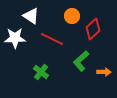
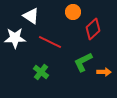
orange circle: moved 1 px right, 4 px up
red line: moved 2 px left, 3 px down
green L-shape: moved 2 px right, 1 px down; rotated 15 degrees clockwise
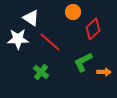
white triangle: moved 2 px down
white star: moved 3 px right, 1 px down
red line: rotated 15 degrees clockwise
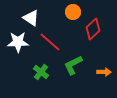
white star: moved 3 px down
green L-shape: moved 10 px left, 3 px down
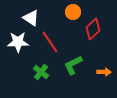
red line: rotated 15 degrees clockwise
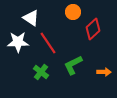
red line: moved 2 px left, 1 px down
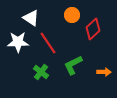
orange circle: moved 1 px left, 3 px down
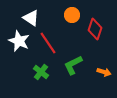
red diamond: moved 2 px right; rotated 30 degrees counterclockwise
white star: moved 1 px right, 1 px up; rotated 25 degrees clockwise
orange arrow: rotated 16 degrees clockwise
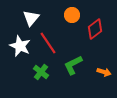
white triangle: rotated 36 degrees clockwise
red diamond: rotated 35 degrees clockwise
white star: moved 1 px right, 5 px down
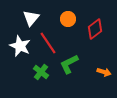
orange circle: moved 4 px left, 4 px down
green L-shape: moved 4 px left, 1 px up
